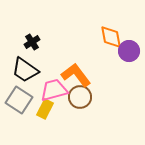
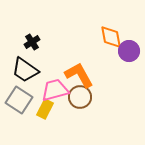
orange L-shape: moved 3 px right; rotated 8 degrees clockwise
pink trapezoid: moved 1 px right
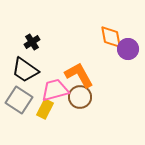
purple circle: moved 1 px left, 2 px up
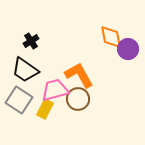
black cross: moved 1 px left, 1 px up
brown circle: moved 2 px left, 2 px down
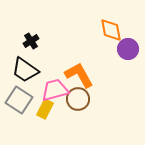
orange diamond: moved 7 px up
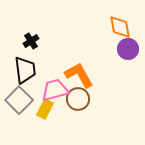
orange diamond: moved 9 px right, 3 px up
black trapezoid: rotated 132 degrees counterclockwise
gray square: rotated 12 degrees clockwise
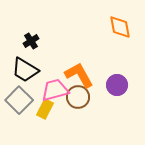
purple circle: moved 11 px left, 36 px down
black trapezoid: rotated 128 degrees clockwise
brown circle: moved 2 px up
